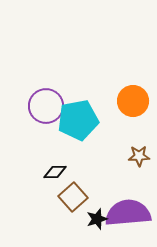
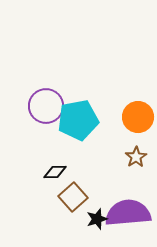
orange circle: moved 5 px right, 16 px down
brown star: moved 3 px left, 1 px down; rotated 30 degrees counterclockwise
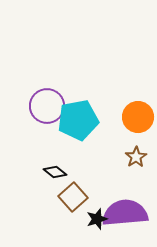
purple circle: moved 1 px right
black diamond: rotated 40 degrees clockwise
purple semicircle: moved 3 px left
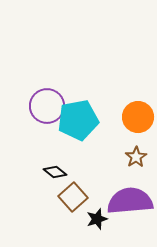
purple semicircle: moved 5 px right, 12 px up
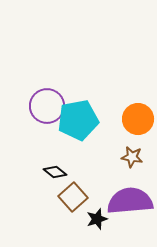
orange circle: moved 2 px down
brown star: moved 4 px left; rotated 30 degrees counterclockwise
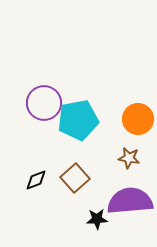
purple circle: moved 3 px left, 3 px up
brown star: moved 3 px left, 1 px down
black diamond: moved 19 px left, 8 px down; rotated 60 degrees counterclockwise
brown square: moved 2 px right, 19 px up
black star: rotated 15 degrees clockwise
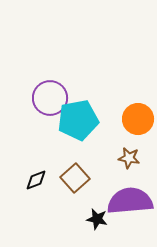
purple circle: moved 6 px right, 5 px up
black star: rotated 15 degrees clockwise
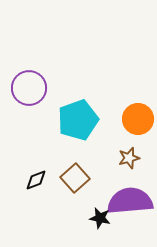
purple circle: moved 21 px left, 10 px up
cyan pentagon: rotated 9 degrees counterclockwise
brown star: rotated 25 degrees counterclockwise
black star: moved 3 px right, 1 px up
